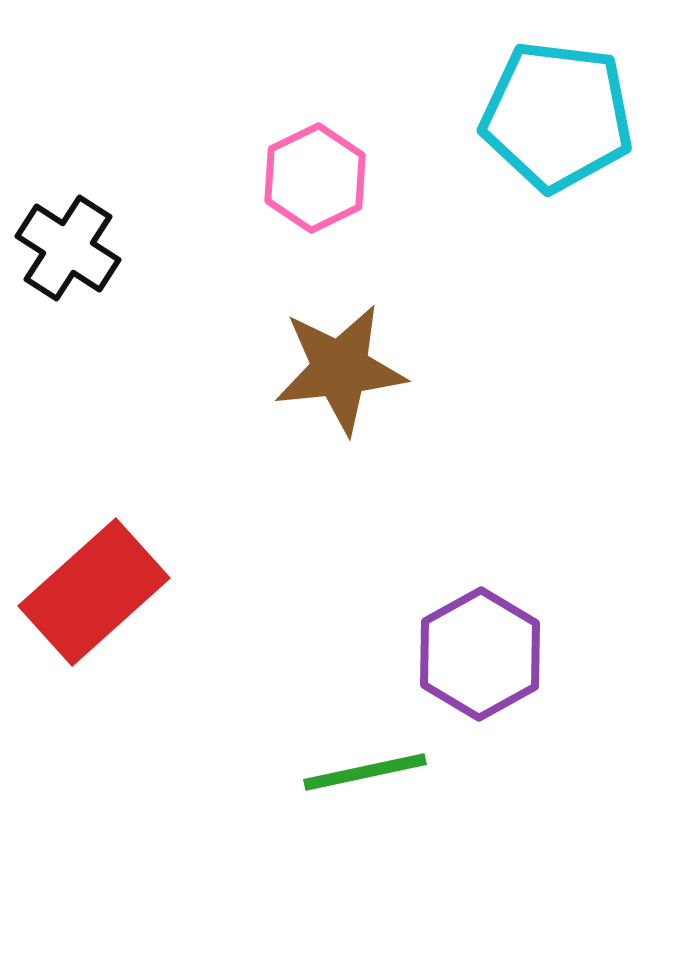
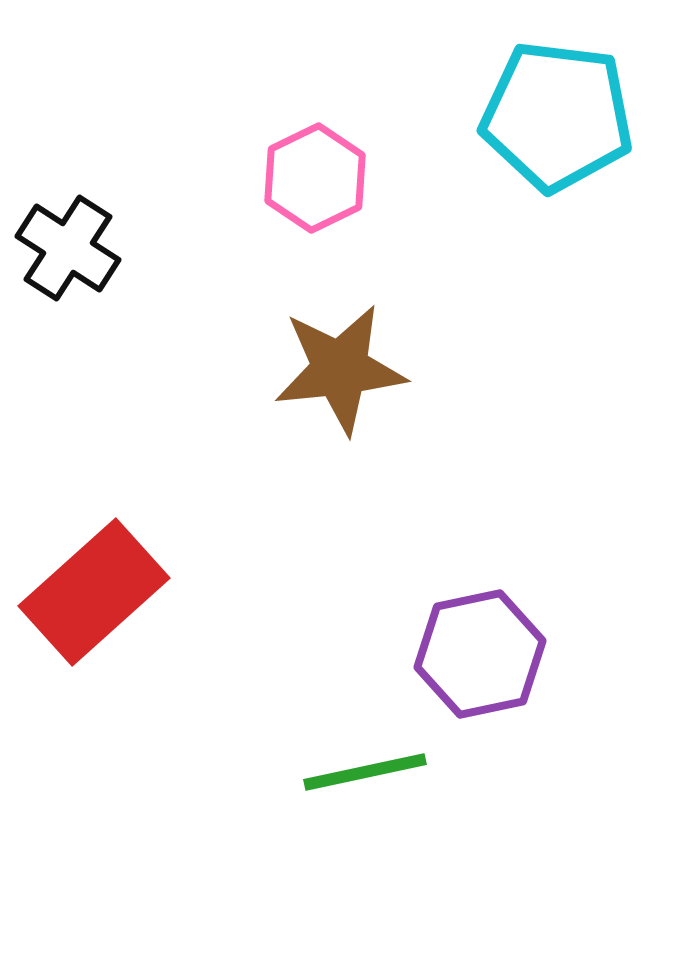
purple hexagon: rotated 17 degrees clockwise
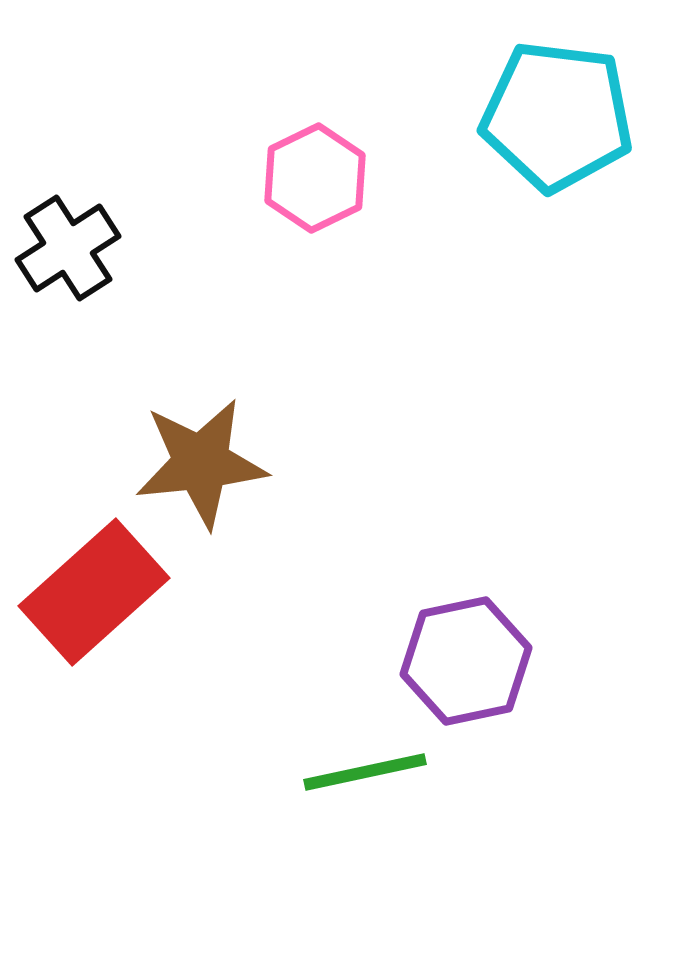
black cross: rotated 24 degrees clockwise
brown star: moved 139 px left, 94 px down
purple hexagon: moved 14 px left, 7 px down
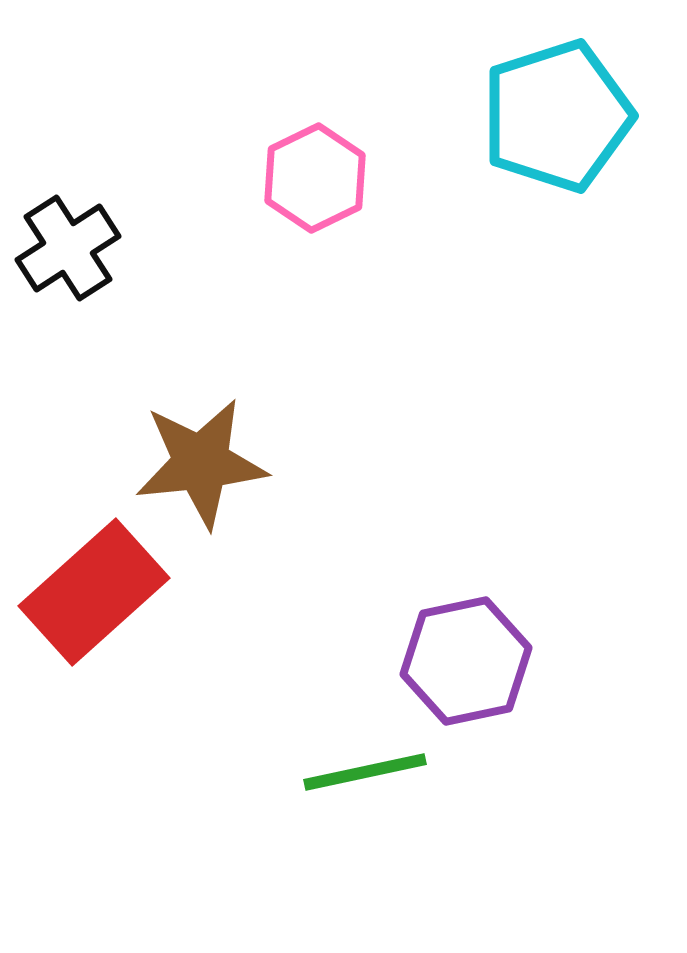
cyan pentagon: rotated 25 degrees counterclockwise
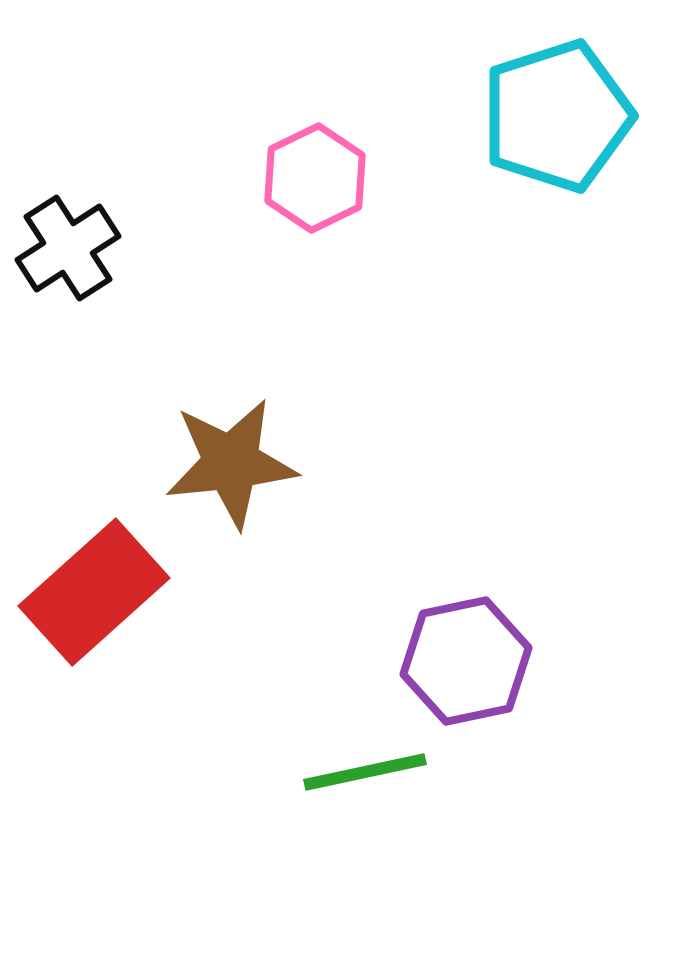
brown star: moved 30 px right
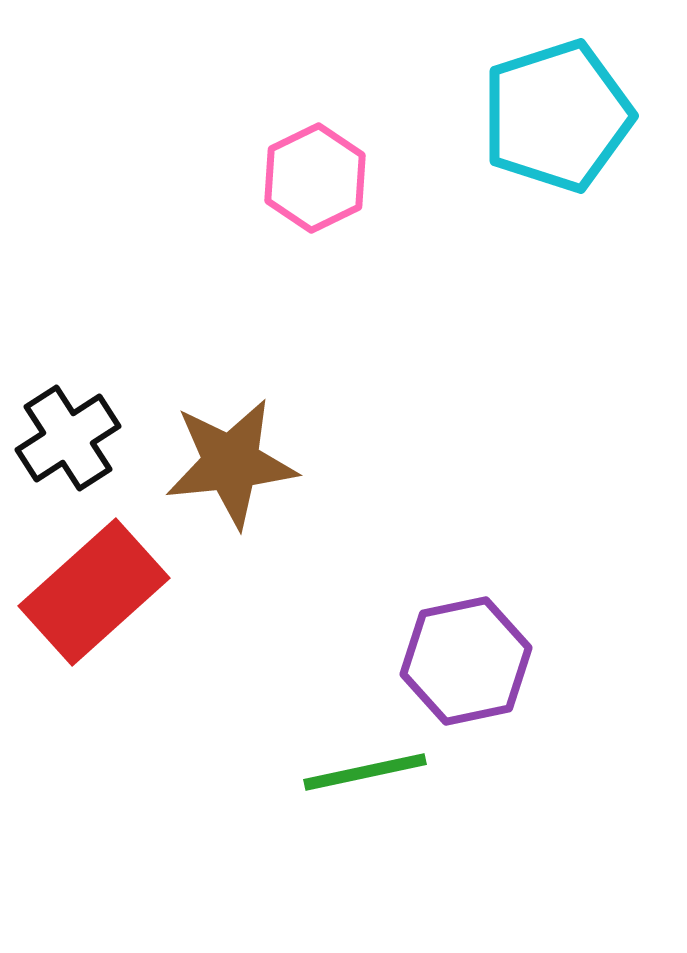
black cross: moved 190 px down
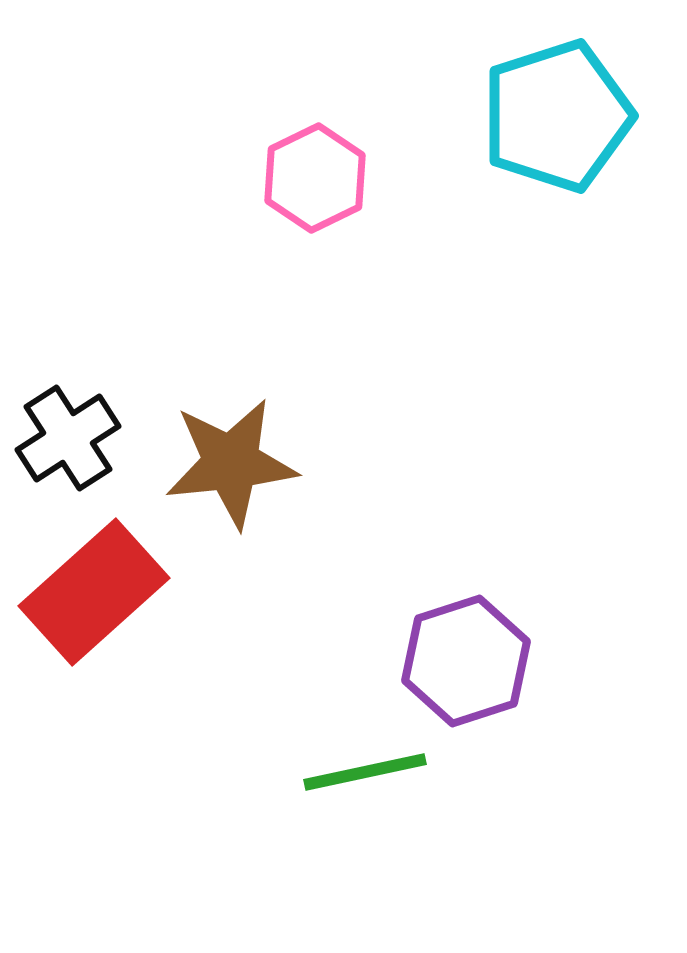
purple hexagon: rotated 6 degrees counterclockwise
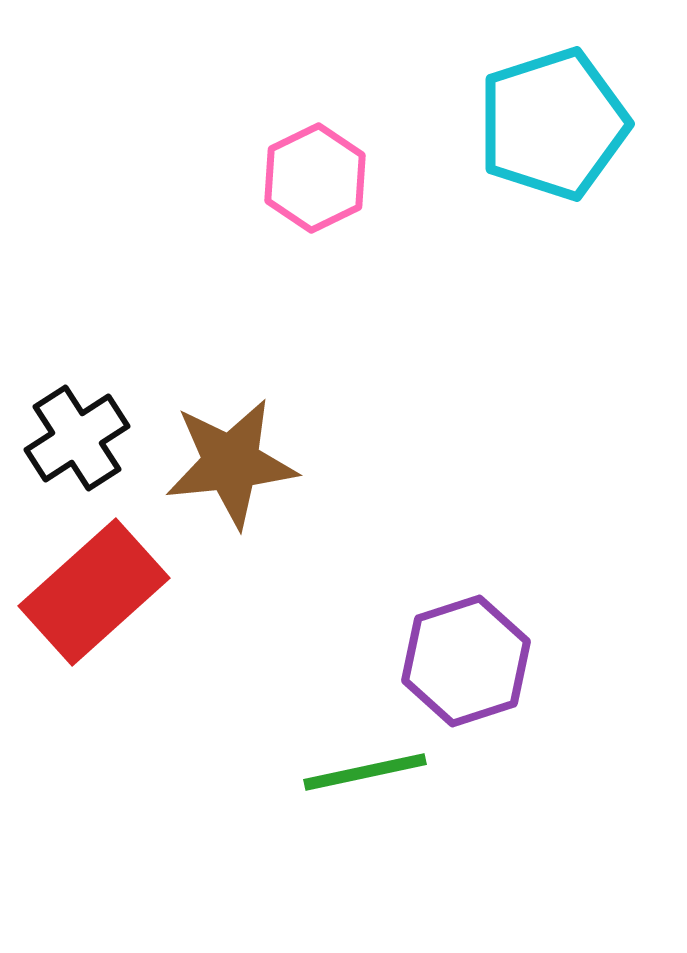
cyan pentagon: moved 4 px left, 8 px down
black cross: moved 9 px right
